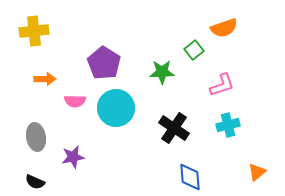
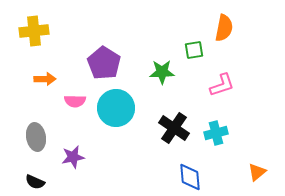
orange semicircle: rotated 60 degrees counterclockwise
green square: rotated 30 degrees clockwise
cyan cross: moved 12 px left, 8 px down
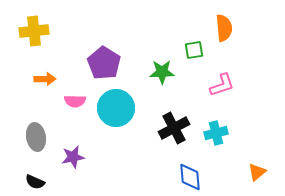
orange semicircle: rotated 16 degrees counterclockwise
black cross: rotated 28 degrees clockwise
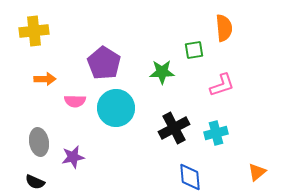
gray ellipse: moved 3 px right, 5 px down
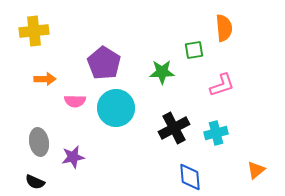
orange triangle: moved 1 px left, 2 px up
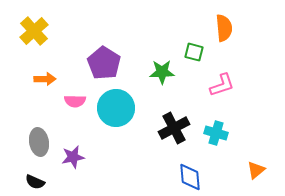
yellow cross: rotated 36 degrees counterclockwise
green square: moved 2 px down; rotated 24 degrees clockwise
cyan cross: rotated 30 degrees clockwise
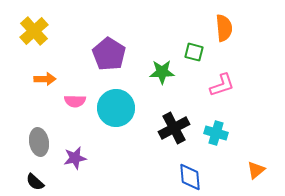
purple pentagon: moved 5 px right, 9 px up
purple star: moved 2 px right, 1 px down
black semicircle: rotated 18 degrees clockwise
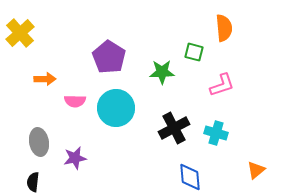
yellow cross: moved 14 px left, 2 px down
purple pentagon: moved 3 px down
black semicircle: moved 2 px left; rotated 54 degrees clockwise
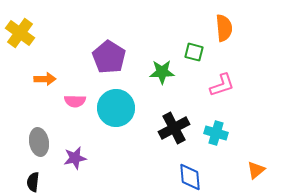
yellow cross: rotated 12 degrees counterclockwise
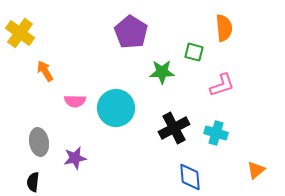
purple pentagon: moved 22 px right, 25 px up
orange arrow: moved 8 px up; rotated 120 degrees counterclockwise
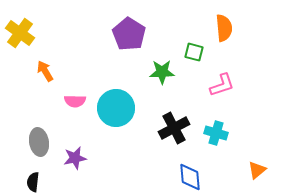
purple pentagon: moved 2 px left, 2 px down
orange triangle: moved 1 px right
